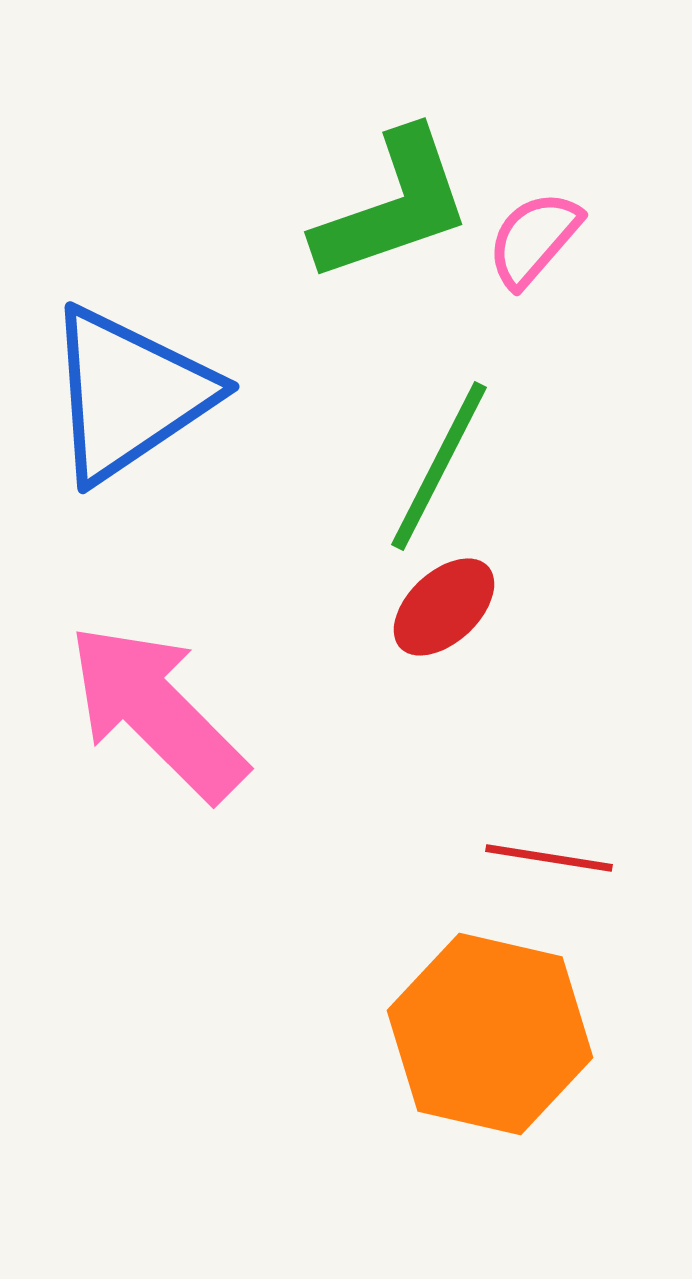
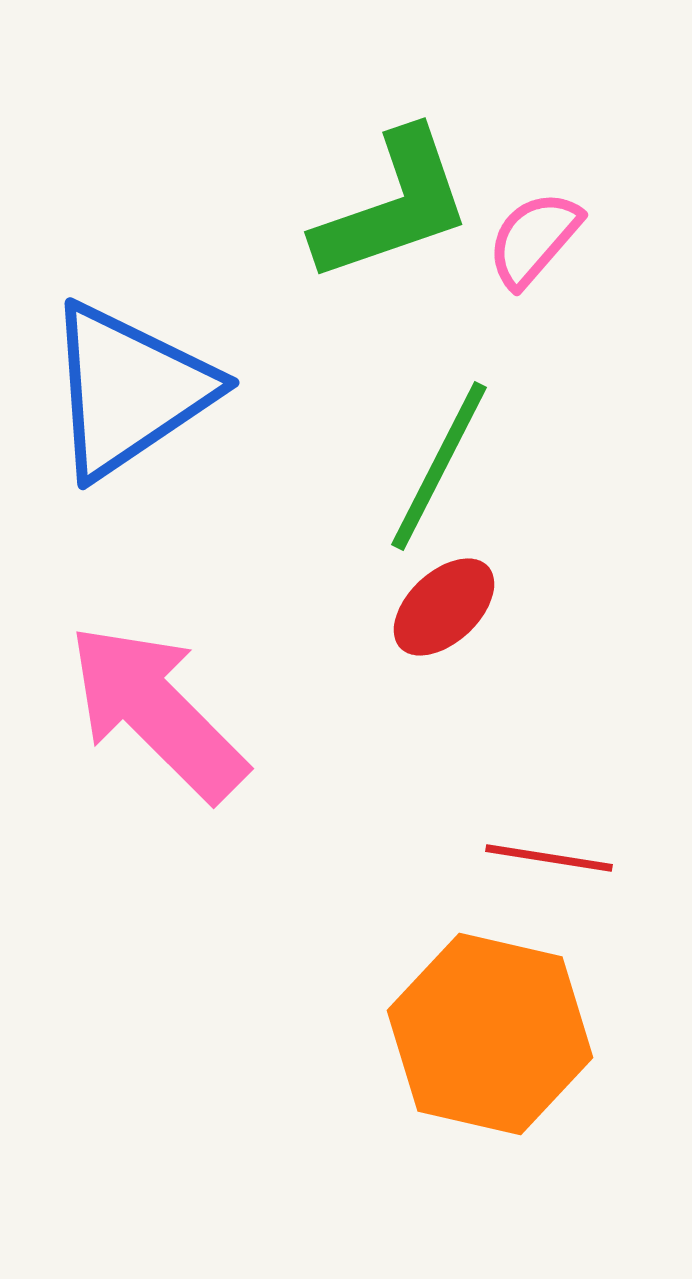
blue triangle: moved 4 px up
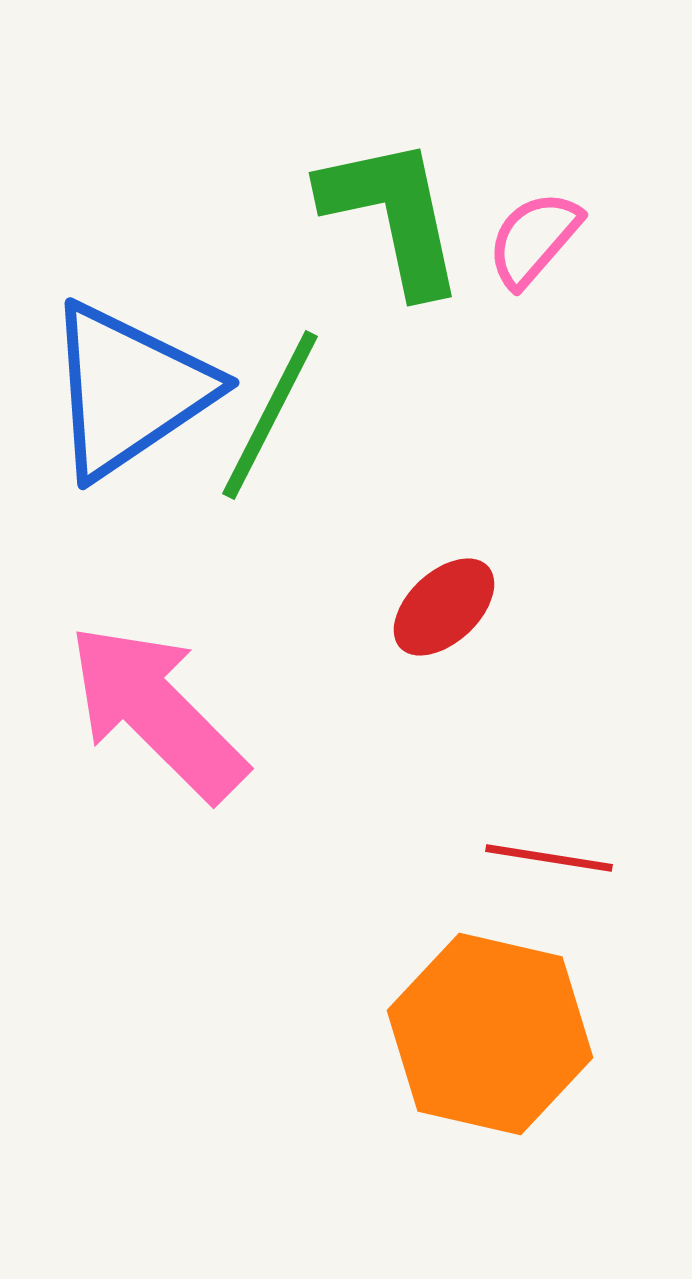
green L-shape: moved 9 px down; rotated 83 degrees counterclockwise
green line: moved 169 px left, 51 px up
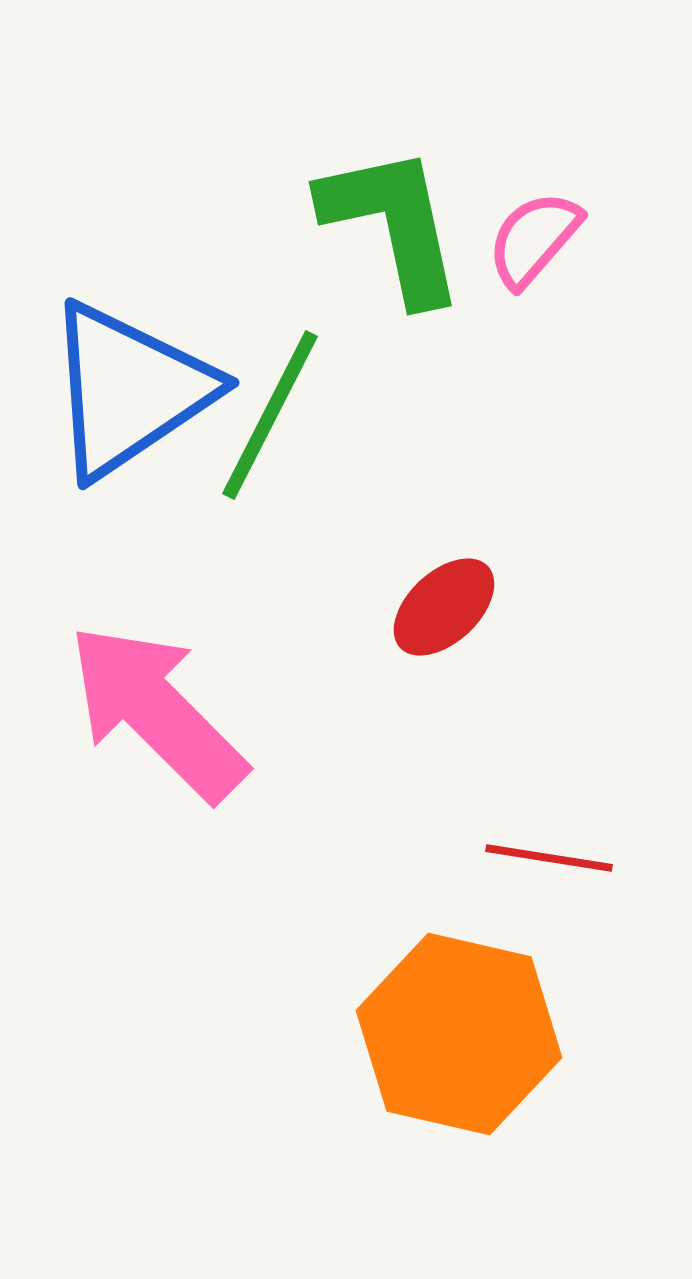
green L-shape: moved 9 px down
orange hexagon: moved 31 px left
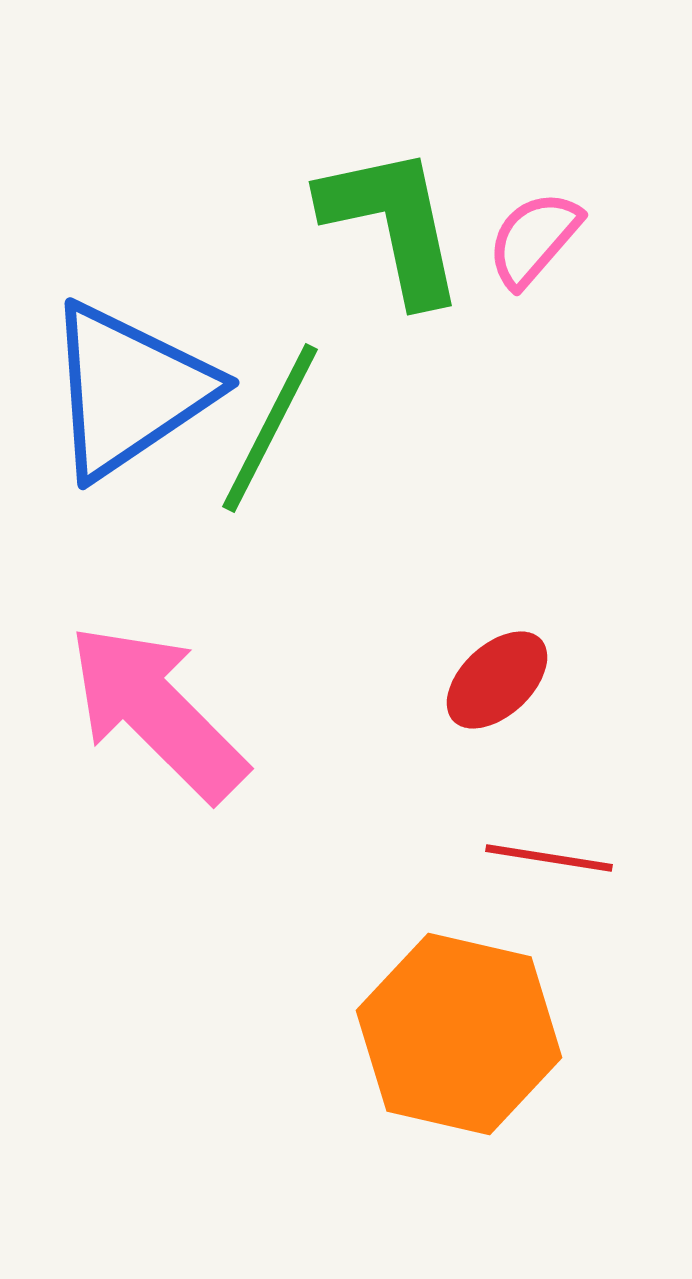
green line: moved 13 px down
red ellipse: moved 53 px right, 73 px down
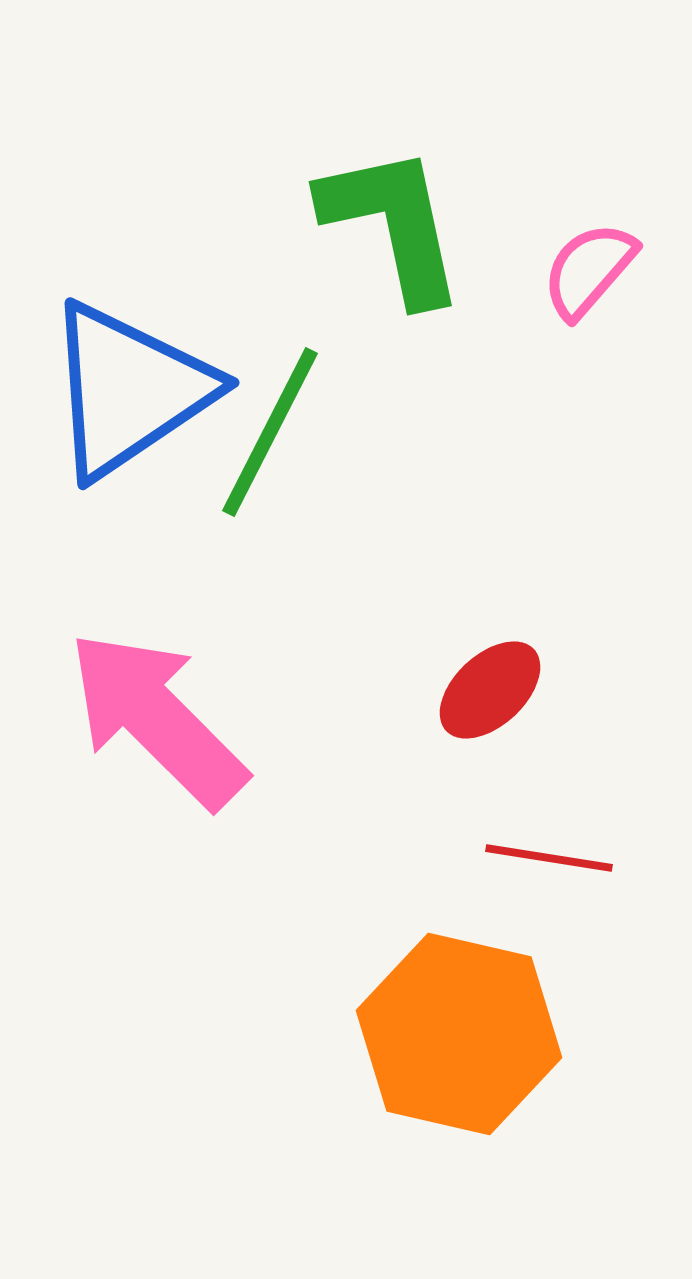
pink semicircle: moved 55 px right, 31 px down
green line: moved 4 px down
red ellipse: moved 7 px left, 10 px down
pink arrow: moved 7 px down
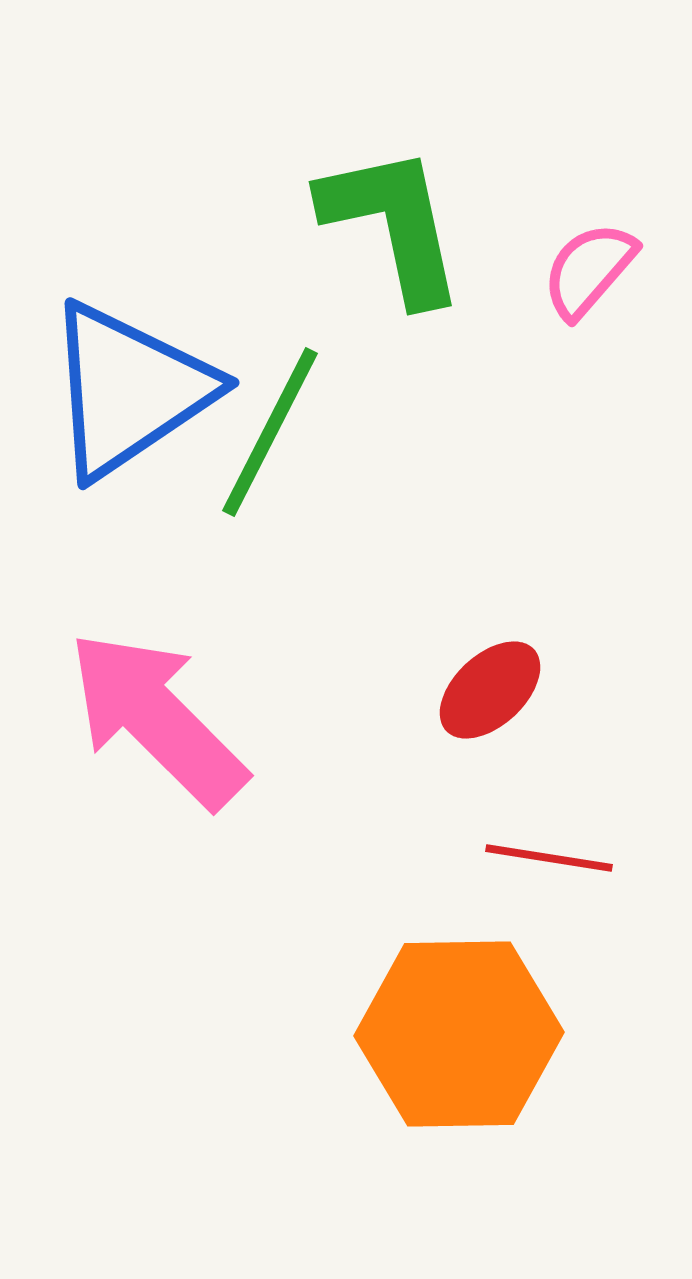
orange hexagon: rotated 14 degrees counterclockwise
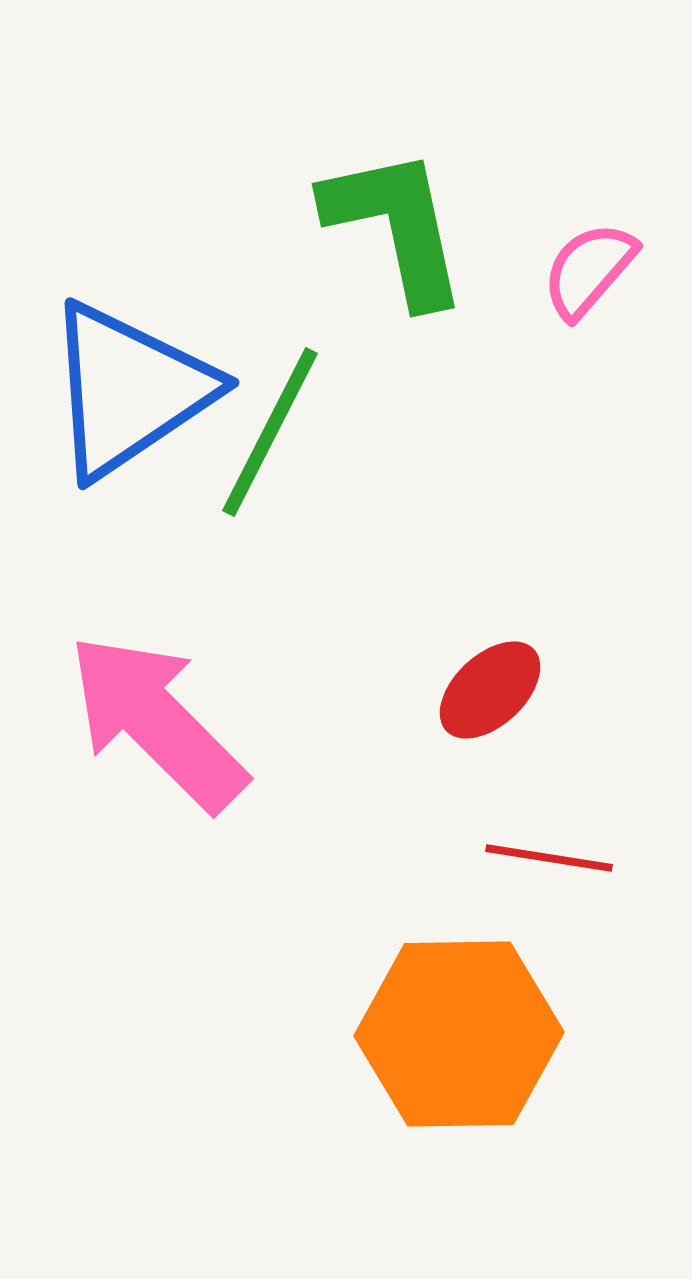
green L-shape: moved 3 px right, 2 px down
pink arrow: moved 3 px down
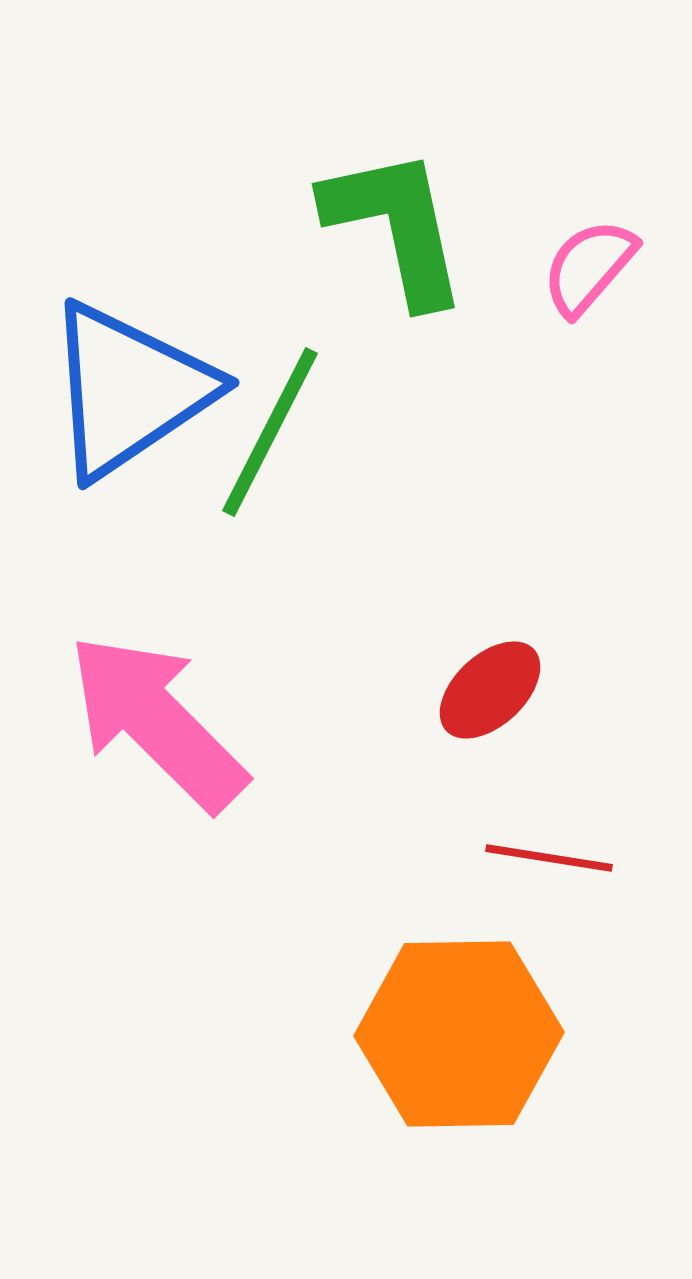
pink semicircle: moved 3 px up
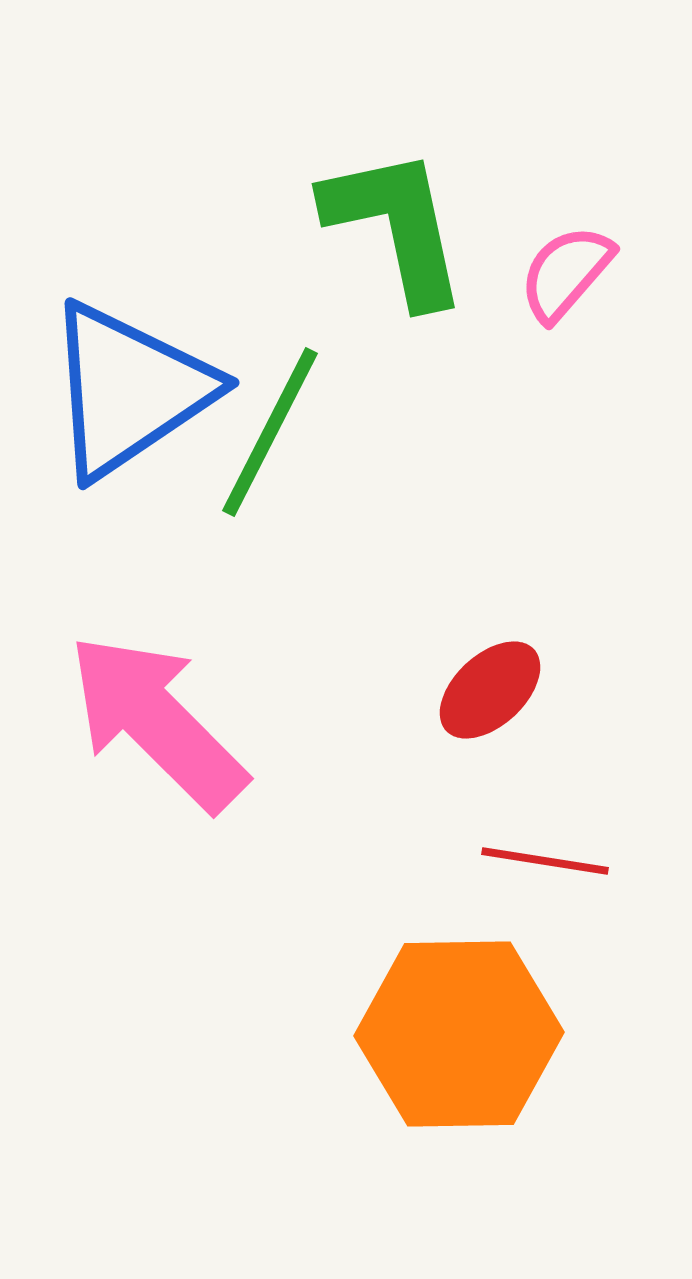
pink semicircle: moved 23 px left, 6 px down
red line: moved 4 px left, 3 px down
